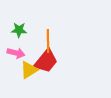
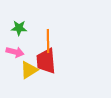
green star: moved 2 px up
pink arrow: moved 1 px left, 1 px up
red trapezoid: rotated 136 degrees clockwise
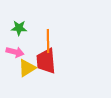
yellow triangle: moved 2 px left, 2 px up
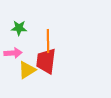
pink arrow: moved 2 px left, 1 px down; rotated 18 degrees counterclockwise
red trapezoid: rotated 12 degrees clockwise
yellow triangle: moved 2 px down
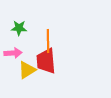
red trapezoid: rotated 12 degrees counterclockwise
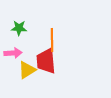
orange line: moved 4 px right, 1 px up
